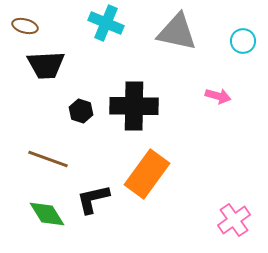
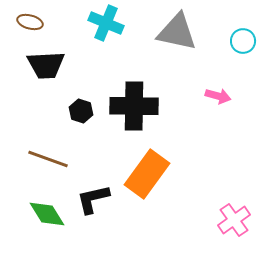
brown ellipse: moved 5 px right, 4 px up
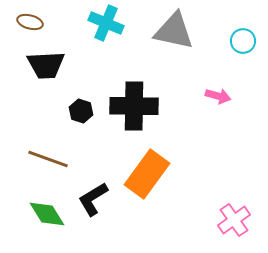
gray triangle: moved 3 px left, 1 px up
black L-shape: rotated 18 degrees counterclockwise
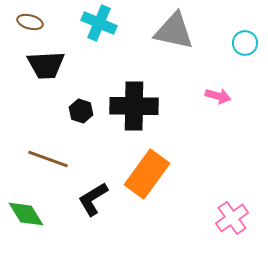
cyan cross: moved 7 px left
cyan circle: moved 2 px right, 2 px down
green diamond: moved 21 px left
pink cross: moved 2 px left, 2 px up
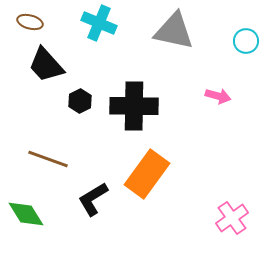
cyan circle: moved 1 px right, 2 px up
black trapezoid: rotated 51 degrees clockwise
black hexagon: moved 1 px left, 10 px up; rotated 15 degrees clockwise
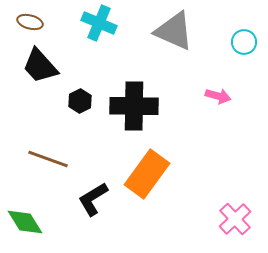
gray triangle: rotated 12 degrees clockwise
cyan circle: moved 2 px left, 1 px down
black trapezoid: moved 6 px left, 1 px down
green diamond: moved 1 px left, 8 px down
pink cross: moved 3 px right, 1 px down; rotated 8 degrees counterclockwise
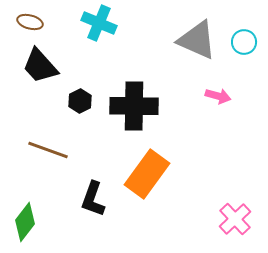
gray triangle: moved 23 px right, 9 px down
brown line: moved 9 px up
black L-shape: rotated 39 degrees counterclockwise
green diamond: rotated 69 degrees clockwise
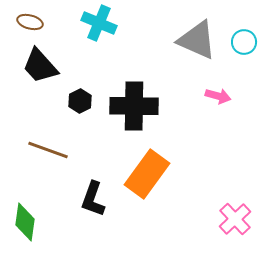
green diamond: rotated 30 degrees counterclockwise
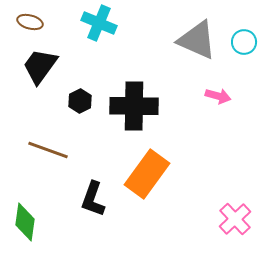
black trapezoid: rotated 78 degrees clockwise
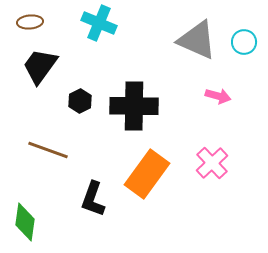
brown ellipse: rotated 20 degrees counterclockwise
pink cross: moved 23 px left, 56 px up
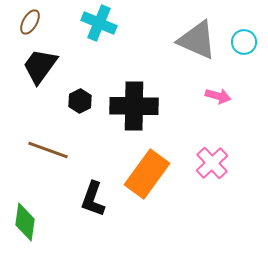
brown ellipse: rotated 55 degrees counterclockwise
